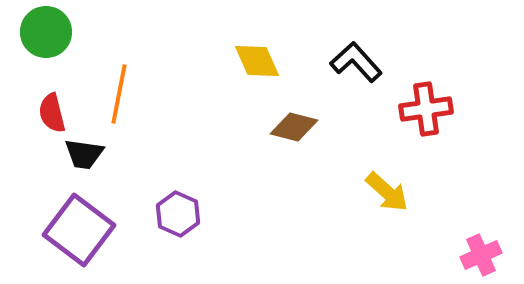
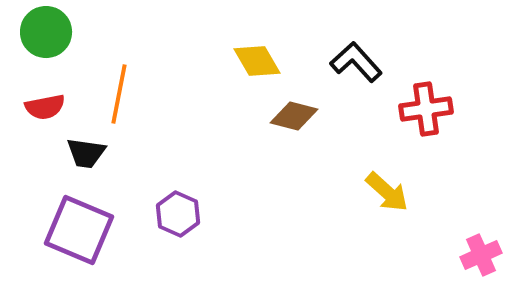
yellow diamond: rotated 6 degrees counterclockwise
red semicircle: moved 7 px left, 6 px up; rotated 87 degrees counterclockwise
brown diamond: moved 11 px up
black trapezoid: moved 2 px right, 1 px up
purple square: rotated 14 degrees counterclockwise
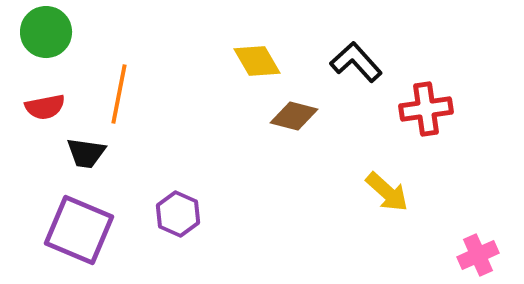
pink cross: moved 3 px left
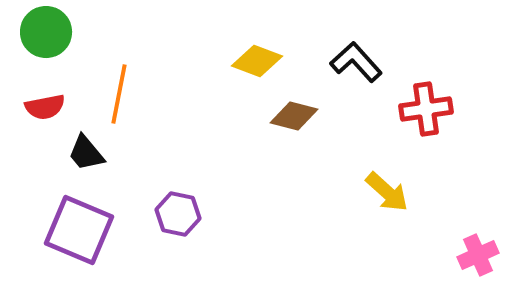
yellow diamond: rotated 39 degrees counterclockwise
black trapezoid: rotated 42 degrees clockwise
purple hexagon: rotated 12 degrees counterclockwise
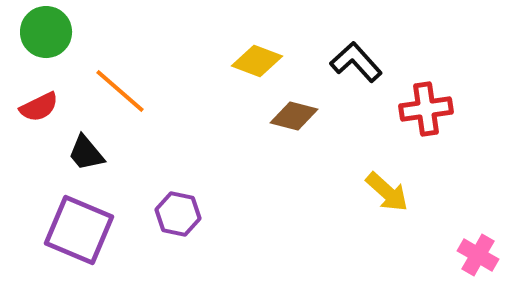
orange line: moved 1 px right, 3 px up; rotated 60 degrees counterclockwise
red semicircle: moved 6 px left; rotated 15 degrees counterclockwise
pink cross: rotated 36 degrees counterclockwise
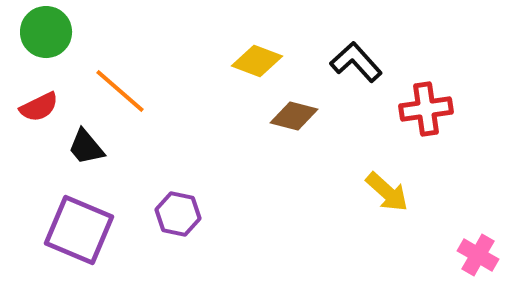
black trapezoid: moved 6 px up
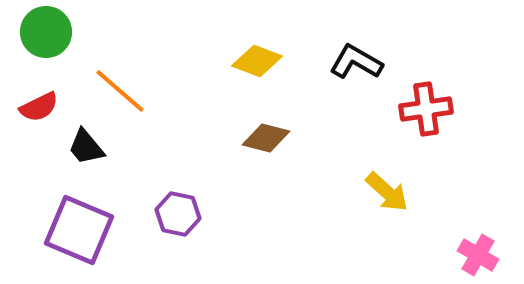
black L-shape: rotated 18 degrees counterclockwise
brown diamond: moved 28 px left, 22 px down
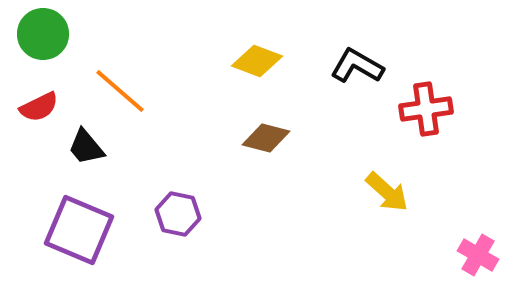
green circle: moved 3 px left, 2 px down
black L-shape: moved 1 px right, 4 px down
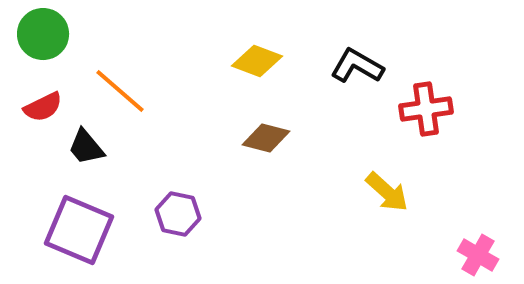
red semicircle: moved 4 px right
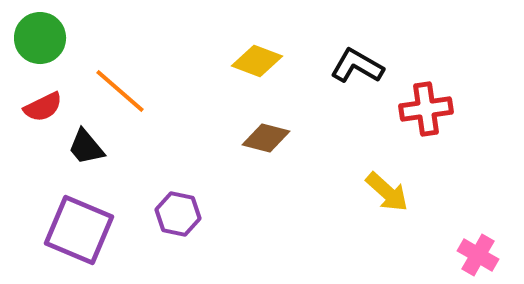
green circle: moved 3 px left, 4 px down
